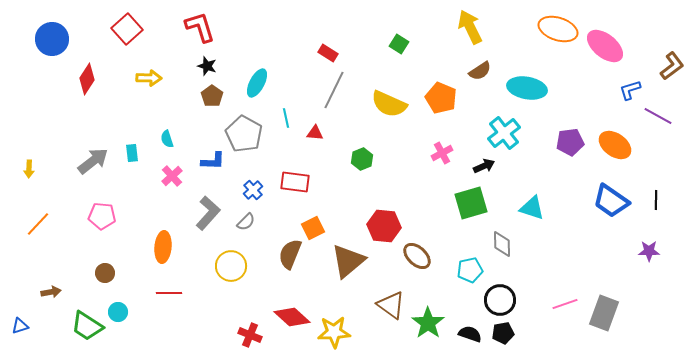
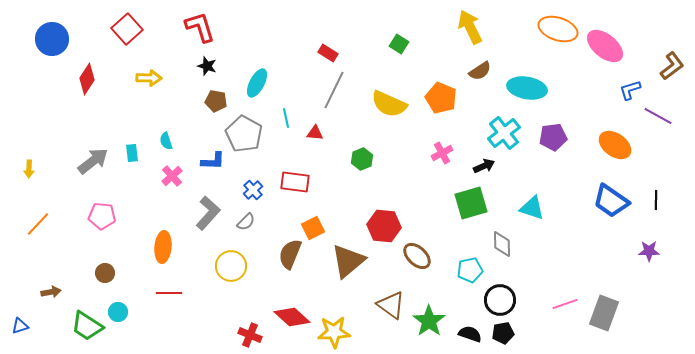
brown pentagon at (212, 96): moved 4 px right, 5 px down; rotated 25 degrees counterclockwise
cyan semicircle at (167, 139): moved 1 px left, 2 px down
purple pentagon at (570, 142): moved 17 px left, 5 px up
green star at (428, 323): moved 1 px right, 2 px up
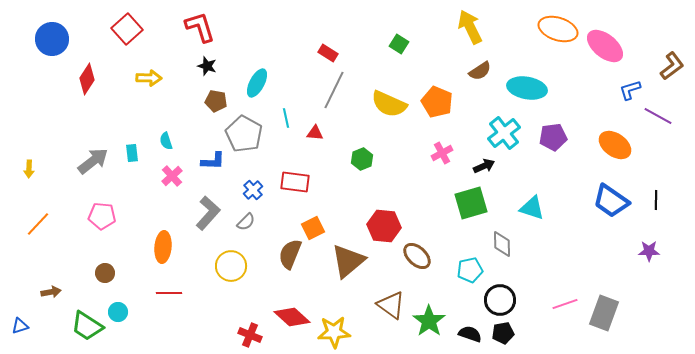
orange pentagon at (441, 98): moved 4 px left, 4 px down
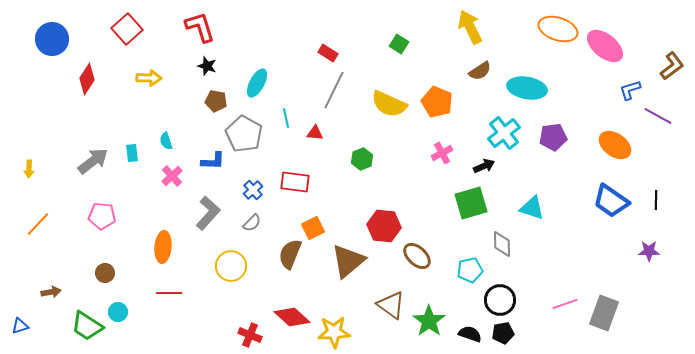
gray semicircle at (246, 222): moved 6 px right, 1 px down
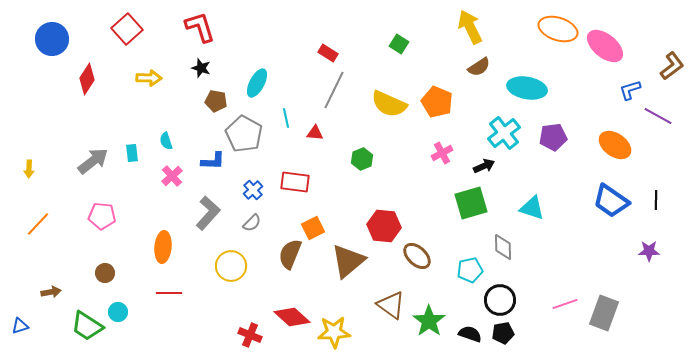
black star at (207, 66): moved 6 px left, 2 px down
brown semicircle at (480, 71): moved 1 px left, 4 px up
gray diamond at (502, 244): moved 1 px right, 3 px down
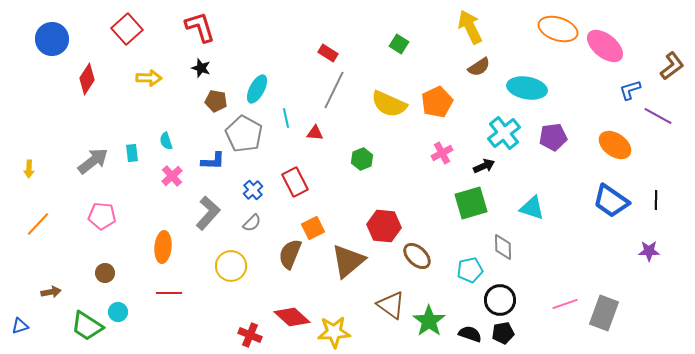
cyan ellipse at (257, 83): moved 6 px down
orange pentagon at (437, 102): rotated 24 degrees clockwise
red rectangle at (295, 182): rotated 56 degrees clockwise
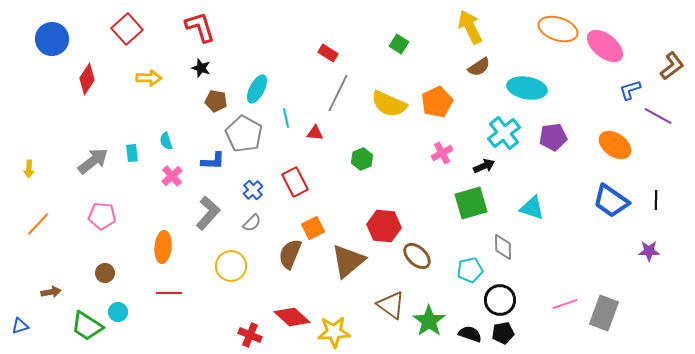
gray line at (334, 90): moved 4 px right, 3 px down
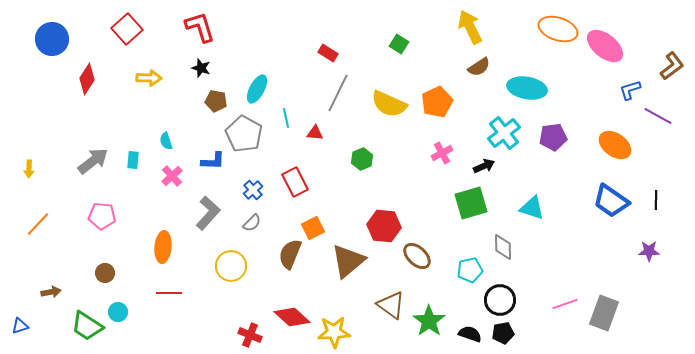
cyan rectangle at (132, 153): moved 1 px right, 7 px down; rotated 12 degrees clockwise
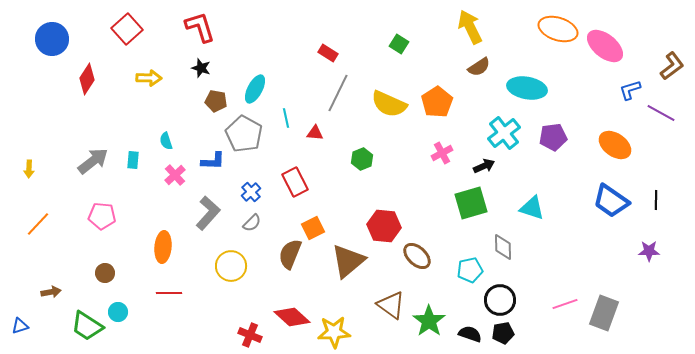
cyan ellipse at (257, 89): moved 2 px left
orange pentagon at (437, 102): rotated 8 degrees counterclockwise
purple line at (658, 116): moved 3 px right, 3 px up
pink cross at (172, 176): moved 3 px right, 1 px up
blue cross at (253, 190): moved 2 px left, 2 px down
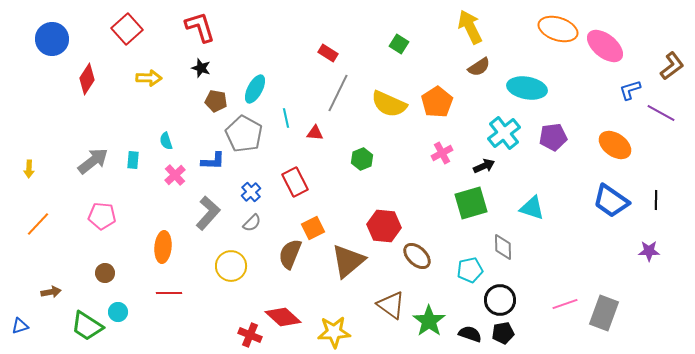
red diamond at (292, 317): moved 9 px left
